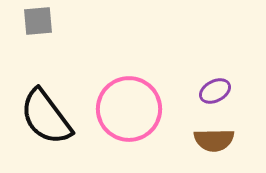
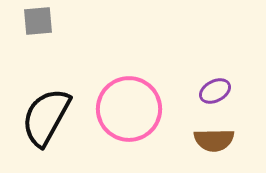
black semicircle: rotated 66 degrees clockwise
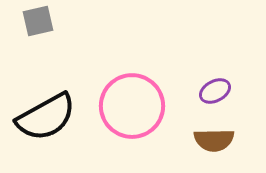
gray square: rotated 8 degrees counterclockwise
pink circle: moved 3 px right, 3 px up
black semicircle: rotated 148 degrees counterclockwise
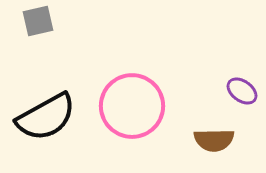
purple ellipse: moved 27 px right; rotated 64 degrees clockwise
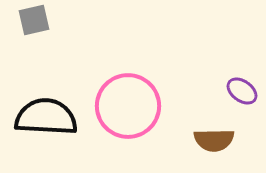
gray square: moved 4 px left, 1 px up
pink circle: moved 4 px left
black semicircle: rotated 148 degrees counterclockwise
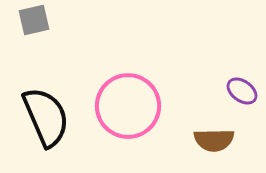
black semicircle: rotated 64 degrees clockwise
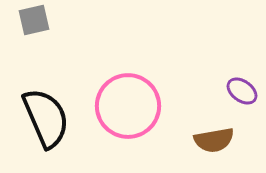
black semicircle: moved 1 px down
brown semicircle: rotated 9 degrees counterclockwise
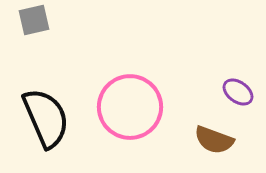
purple ellipse: moved 4 px left, 1 px down
pink circle: moved 2 px right, 1 px down
brown semicircle: rotated 30 degrees clockwise
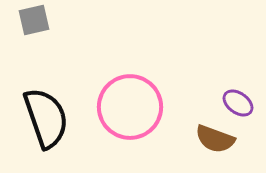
purple ellipse: moved 11 px down
black semicircle: rotated 4 degrees clockwise
brown semicircle: moved 1 px right, 1 px up
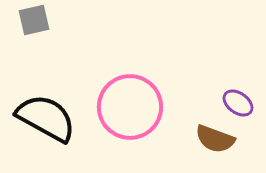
black semicircle: rotated 42 degrees counterclockwise
